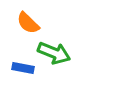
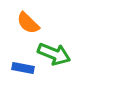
green arrow: moved 1 px down
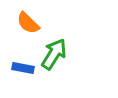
green arrow: rotated 80 degrees counterclockwise
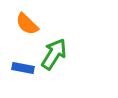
orange semicircle: moved 1 px left, 1 px down
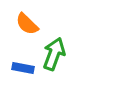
green arrow: rotated 12 degrees counterclockwise
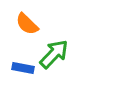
green arrow: rotated 24 degrees clockwise
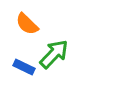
blue rectangle: moved 1 px right, 1 px up; rotated 15 degrees clockwise
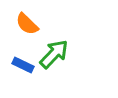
blue rectangle: moved 1 px left, 2 px up
